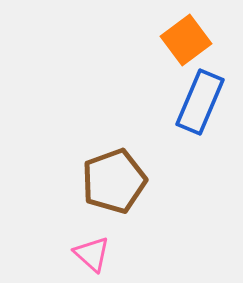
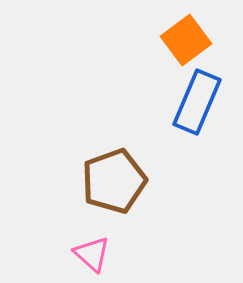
blue rectangle: moved 3 px left
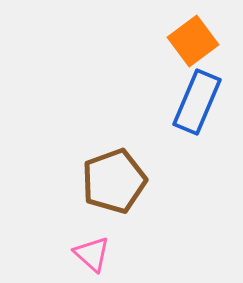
orange square: moved 7 px right, 1 px down
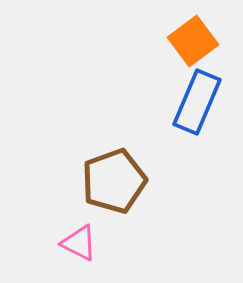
pink triangle: moved 13 px left, 11 px up; rotated 15 degrees counterclockwise
